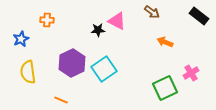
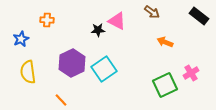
green square: moved 3 px up
orange line: rotated 24 degrees clockwise
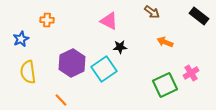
pink triangle: moved 8 px left
black star: moved 22 px right, 17 px down
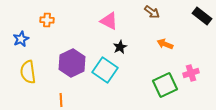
black rectangle: moved 3 px right
orange arrow: moved 2 px down
black star: rotated 24 degrees counterclockwise
cyan square: moved 1 px right, 1 px down; rotated 20 degrees counterclockwise
pink cross: rotated 14 degrees clockwise
orange line: rotated 40 degrees clockwise
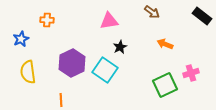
pink triangle: rotated 36 degrees counterclockwise
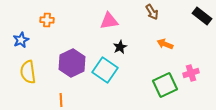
brown arrow: rotated 21 degrees clockwise
blue star: moved 1 px down
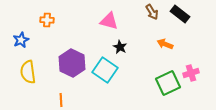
black rectangle: moved 22 px left, 2 px up
pink triangle: rotated 24 degrees clockwise
black star: rotated 16 degrees counterclockwise
purple hexagon: rotated 8 degrees counterclockwise
green square: moved 3 px right, 2 px up
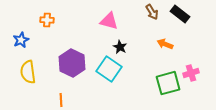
cyan square: moved 4 px right, 1 px up
green square: rotated 10 degrees clockwise
